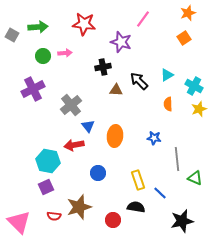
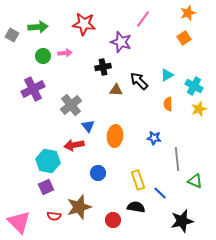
green triangle: moved 3 px down
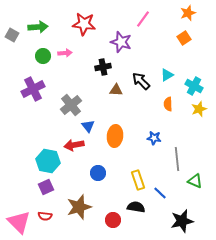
black arrow: moved 2 px right
red semicircle: moved 9 px left
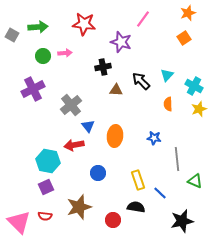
cyan triangle: rotated 16 degrees counterclockwise
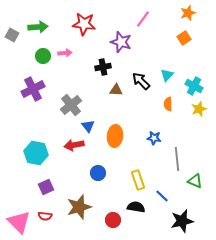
cyan hexagon: moved 12 px left, 8 px up
blue line: moved 2 px right, 3 px down
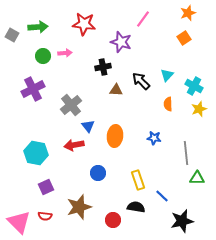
gray line: moved 9 px right, 6 px up
green triangle: moved 2 px right, 3 px up; rotated 21 degrees counterclockwise
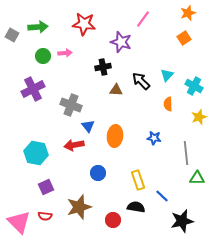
gray cross: rotated 30 degrees counterclockwise
yellow star: moved 8 px down
